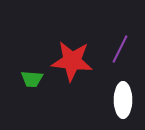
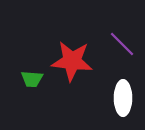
purple line: moved 2 px right, 5 px up; rotated 72 degrees counterclockwise
white ellipse: moved 2 px up
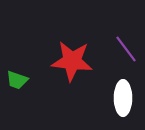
purple line: moved 4 px right, 5 px down; rotated 8 degrees clockwise
green trapezoid: moved 15 px left, 1 px down; rotated 15 degrees clockwise
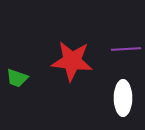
purple line: rotated 56 degrees counterclockwise
green trapezoid: moved 2 px up
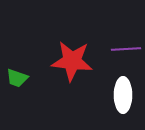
white ellipse: moved 3 px up
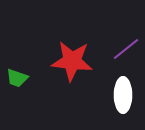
purple line: rotated 36 degrees counterclockwise
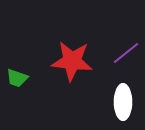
purple line: moved 4 px down
white ellipse: moved 7 px down
